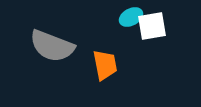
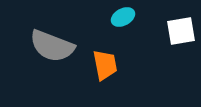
cyan ellipse: moved 8 px left
white square: moved 29 px right, 5 px down
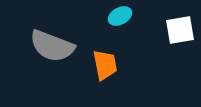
cyan ellipse: moved 3 px left, 1 px up
white square: moved 1 px left, 1 px up
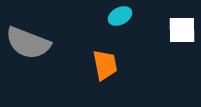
white square: moved 2 px right; rotated 8 degrees clockwise
gray semicircle: moved 24 px left, 3 px up
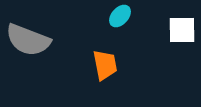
cyan ellipse: rotated 20 degrees counterclockwise
gray semicircle: moved 3 px up
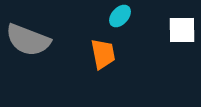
orange trapezoid: moved 2 px left, 11 px up
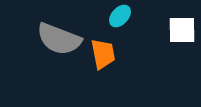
gray semicircle: moved 31 px right, 1 px up
